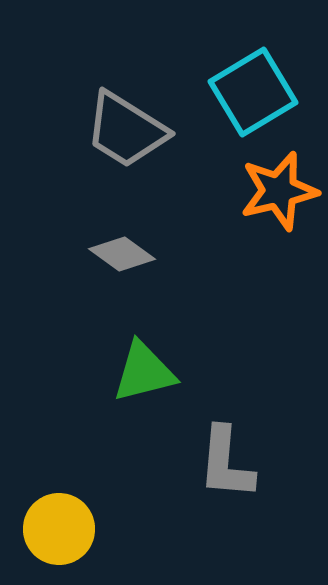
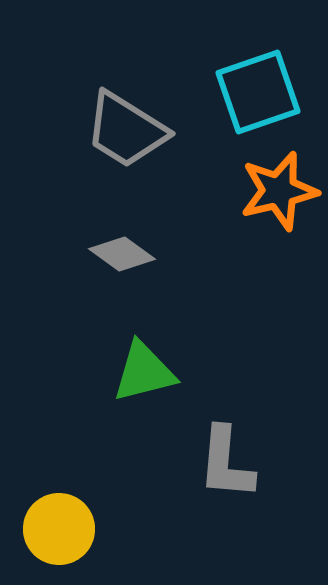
cyan square: moved 5 px right; rotated 12 degrees clockwise
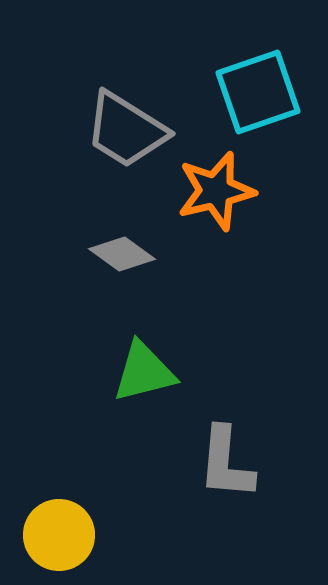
orange star: moved 63 px left
yellow circle: moved 6 px down
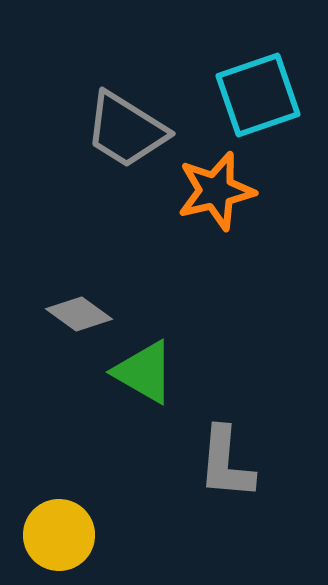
cyan square: moved 3 px down
gray diamond: moved 43 px left, 60 px down
green triangle: rotated 44 degrees clockwise
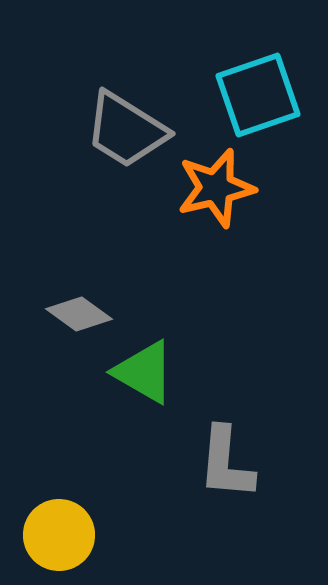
orange star: moved 3 px up
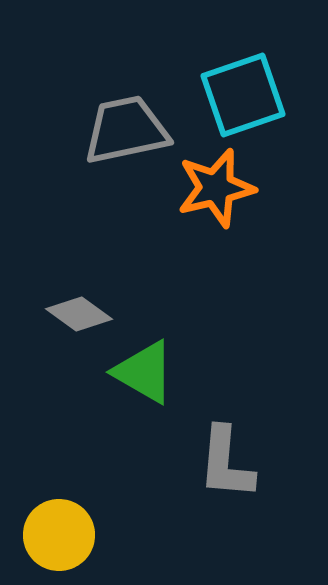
cyan square: moved 15 px left
gray trapezoid: rotated 136 degrees clockwise
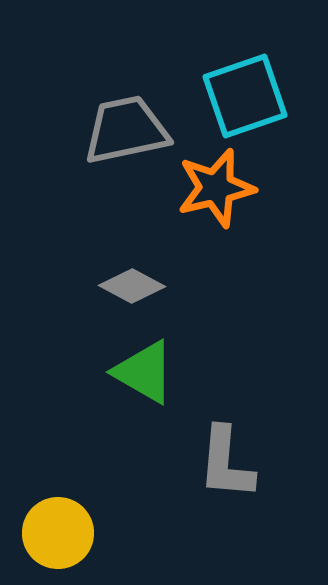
cyan square: moved 2 px right, 1 px down
gray diamond: moved 53 px right, 28 px up; rotated 8 degrees counterclockwise
yellow circle: moved 1 px left, 2 px up
